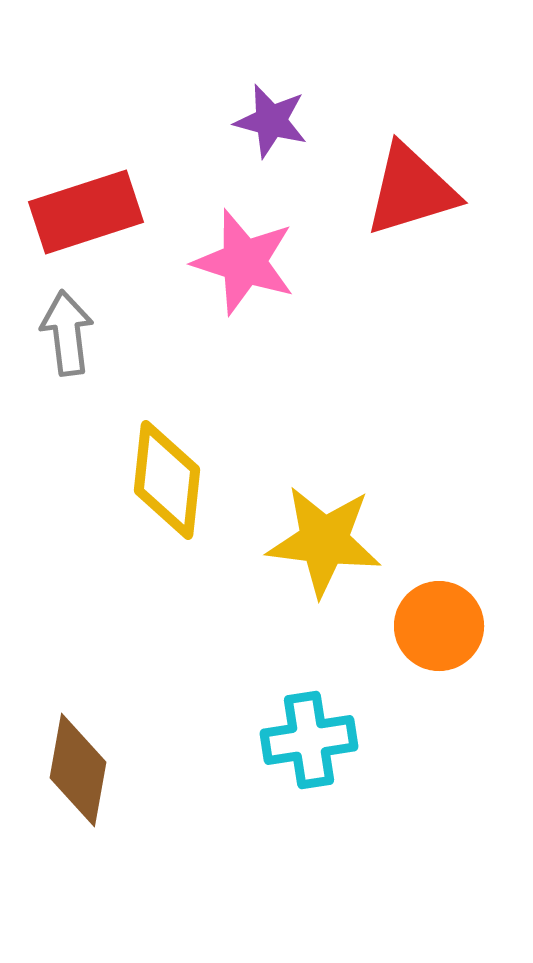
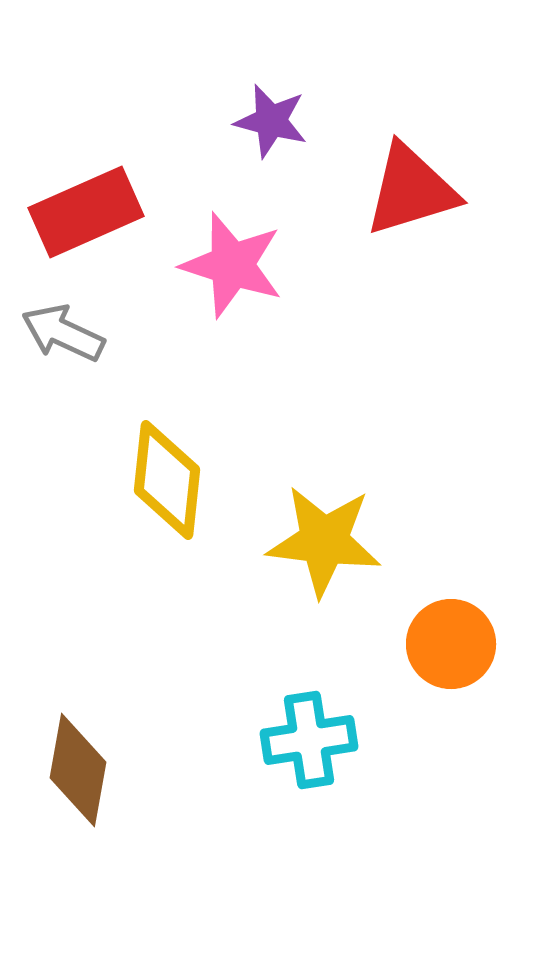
red rectangle: rotated 6 degrees counterclockwise
pink star: moved 12 px left, 3 px down
gray arrow: moved 4 px left; rotated 58 degrees counterclockwise
orange circle: moved 12 px right, 18 px down
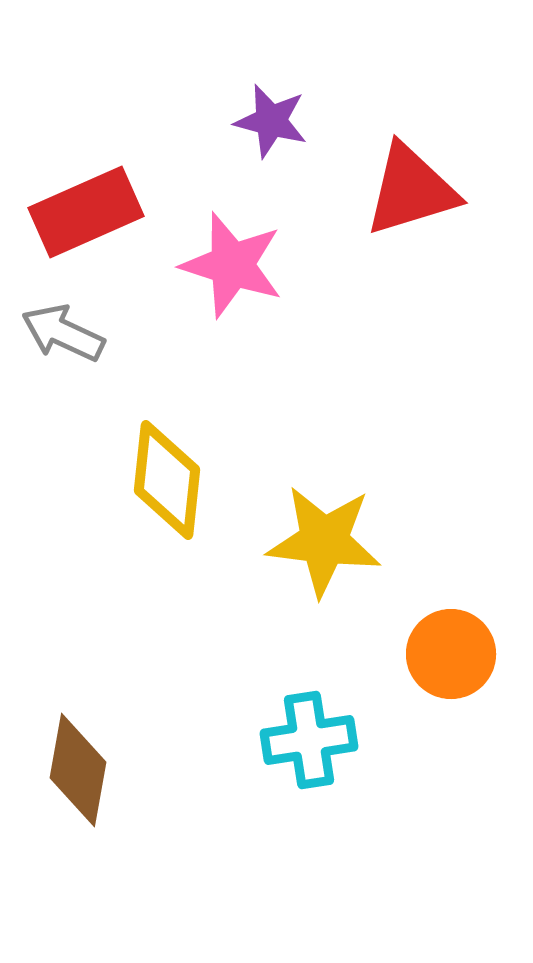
orange circle: moved 10 px down
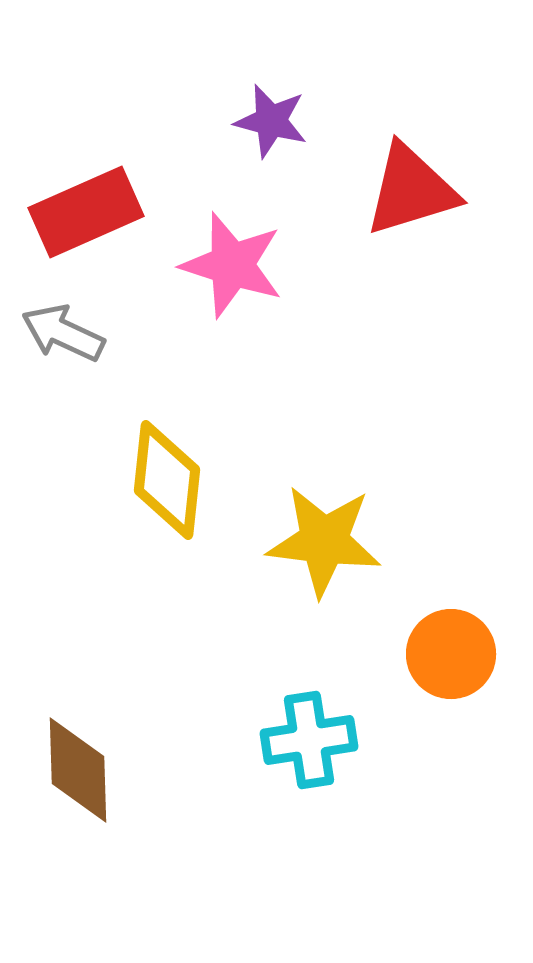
brown diamond: rotated 12 degrees counterclockwise
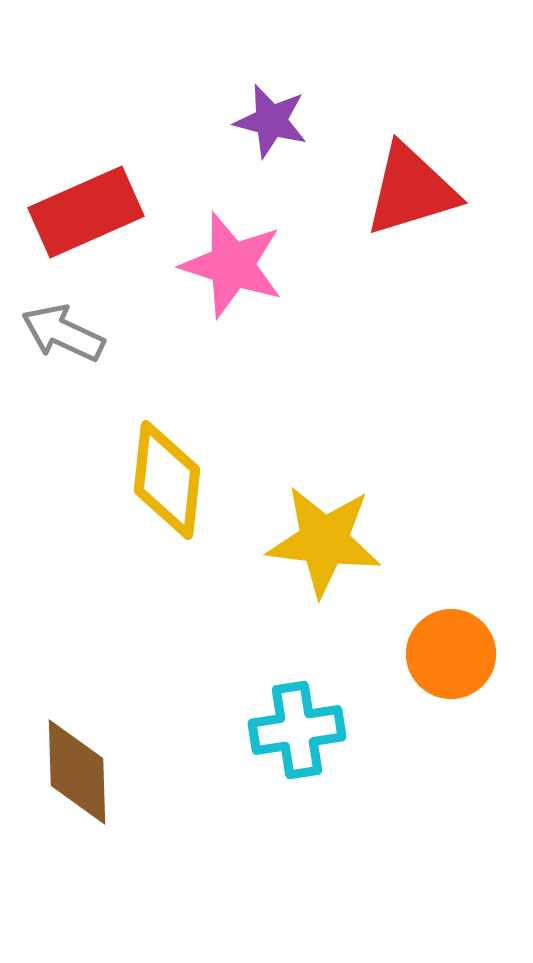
cyan cross: moved 12 px left, 10 px up
brown diamond: moved 1 px left, 2 px down
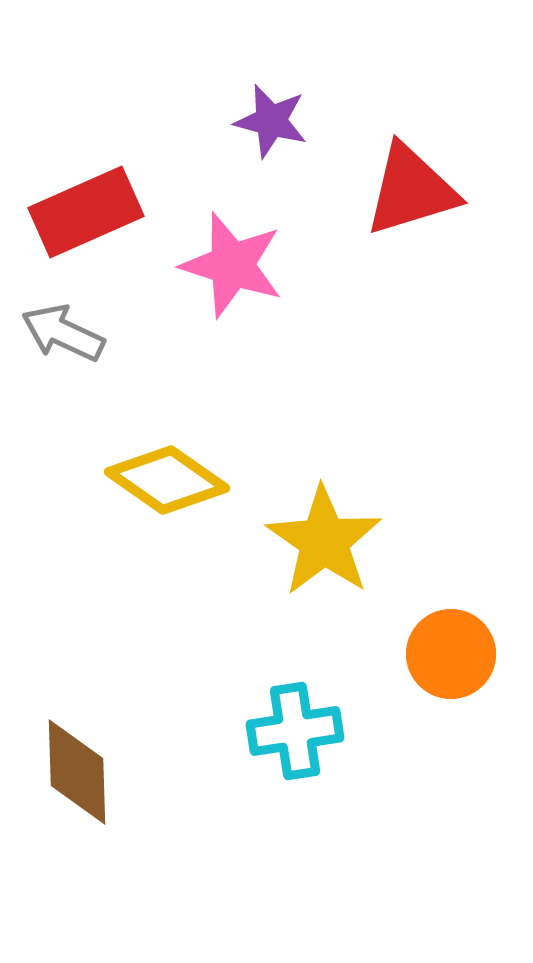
yellow diamond: rotated 61 degrees counterclockwise
yellow star: rotated 28 degrees clockwise
cyan cross: moved 2 px left, 1 px down
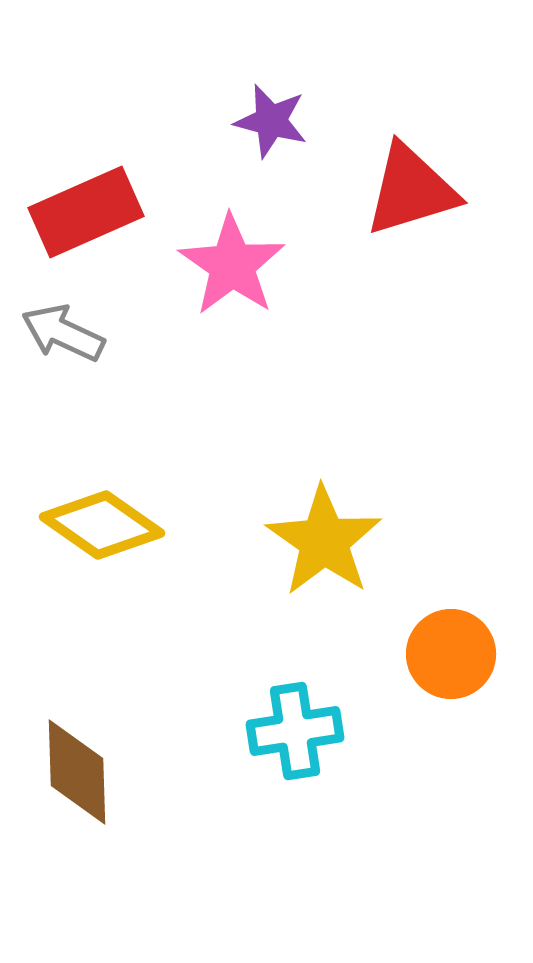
pink star: rotated 17 degrees clockwise
yellow diamond: moved 65 px left, 45 px down
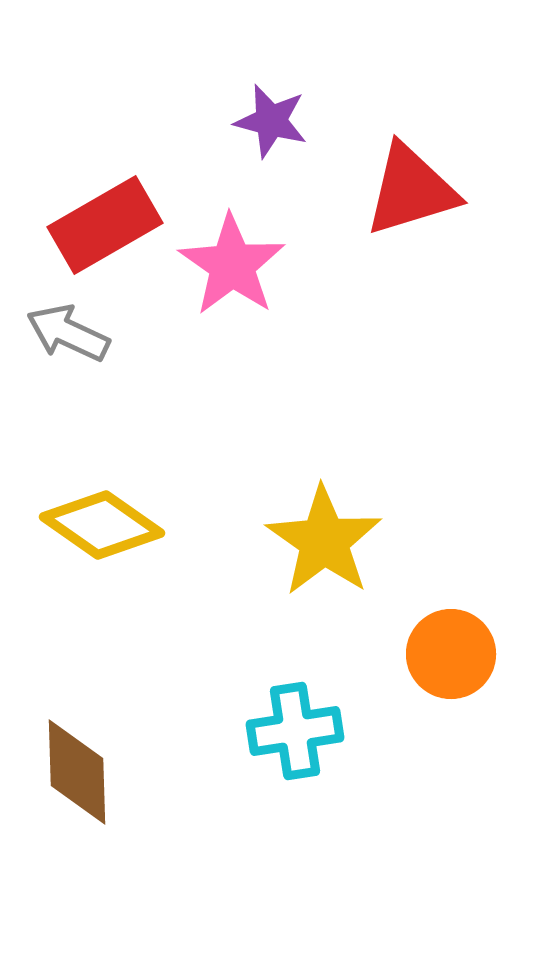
red rectangle: moved 19 px right, 13 px down; rotated 6 degrees counterclockwise
gray arrow: moved 5 px right
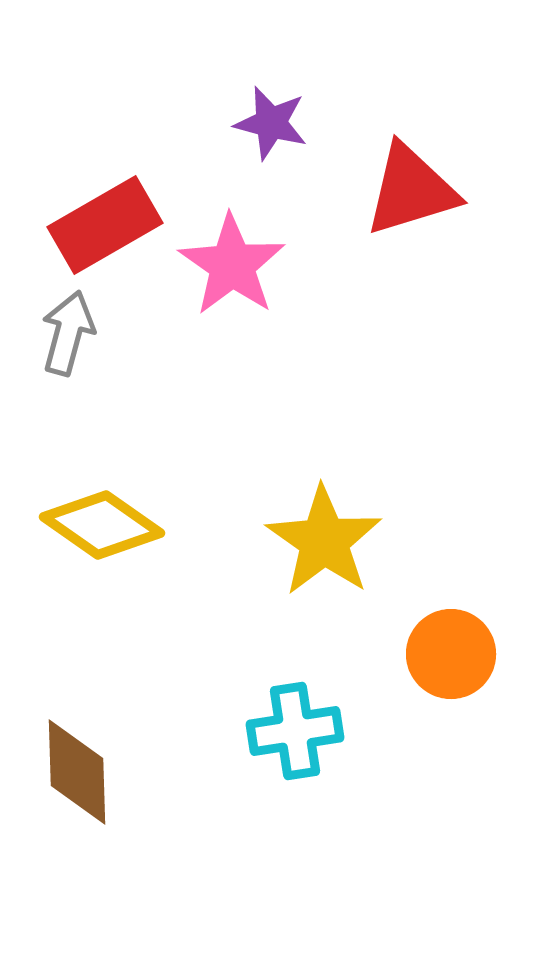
purple star: moved 2 px down
gray arrow: rotated 80 degrees clockwise
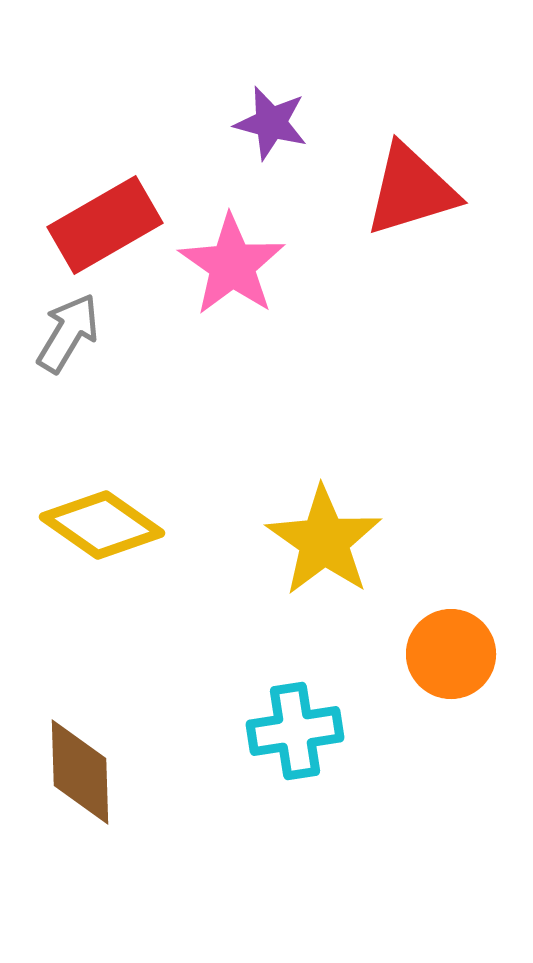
gray arrow: rotated 16 degrees clockwise
brown diamond: moved 3 px right
